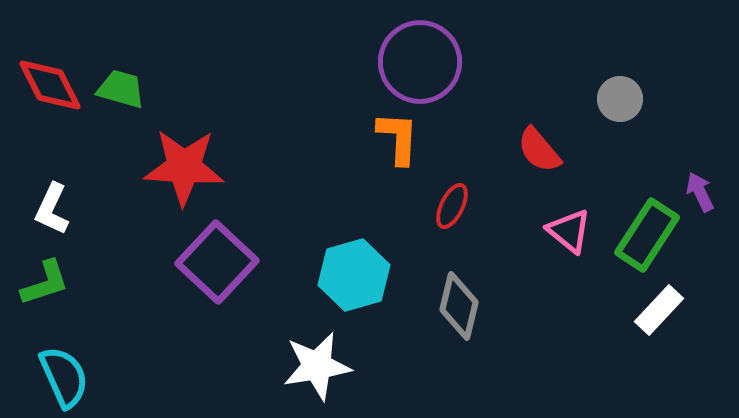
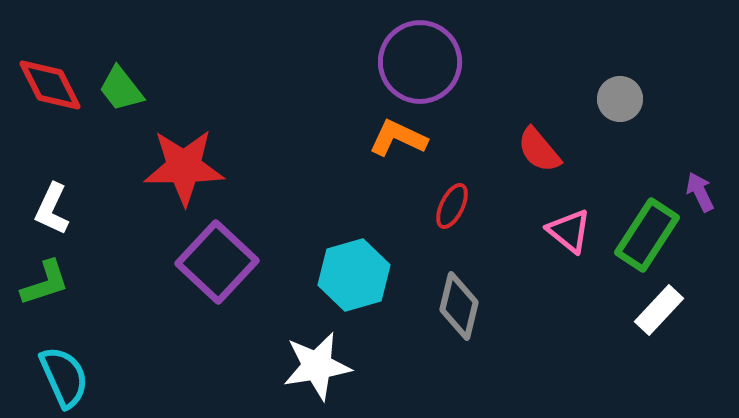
green trapezoid: rotated 144 degrees counterclockwise
orange L-shape: rotated 68 degrees counterclockwise
red star: rotated 4 degrees counterclockwise
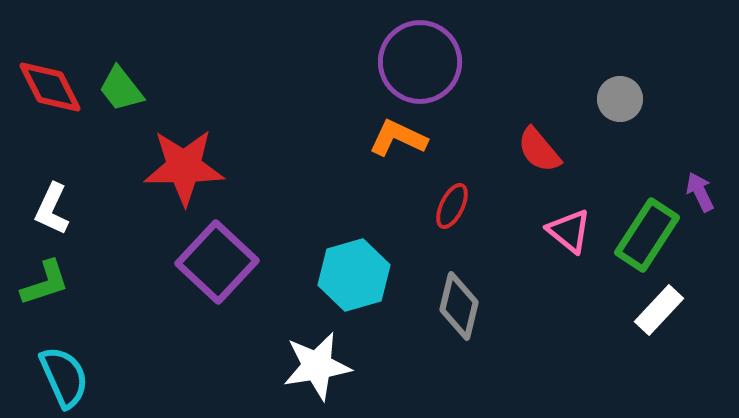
red diamond: moved 2 px down
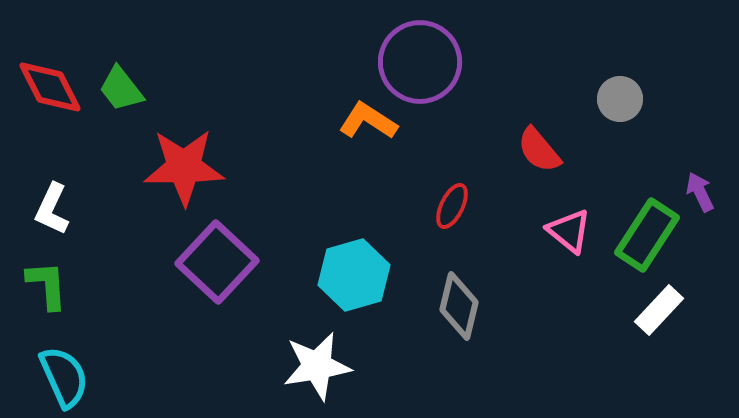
orange L-shape: moved 30 px left, 17 px up; rotated 8 degrees clockwise
green L-shape: moved 2 px right, 2 px down; rotated 76 degrees counterclockwise
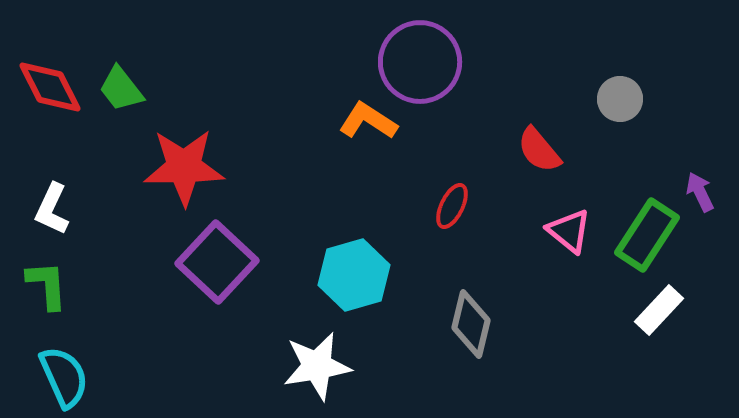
gray diamond: moved 12 px right, 18 px down
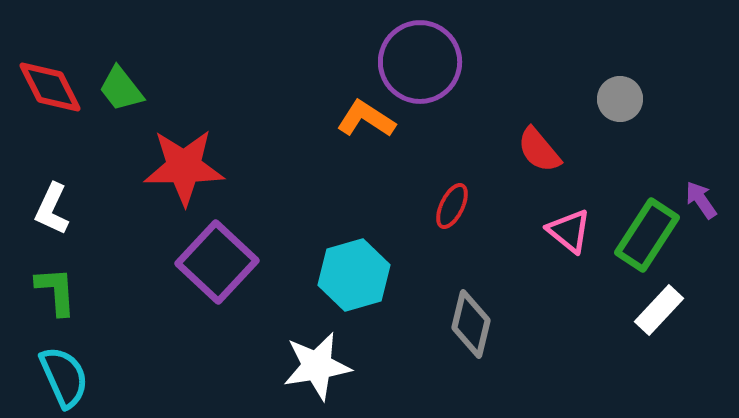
orange L-shape: moved 2 px left, 2 px up
purple arrow: moved 1 px right, 8 px down; rotated 9 degrees counterclockwise
green L-shape: moved 9 px right, 6 px down
